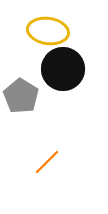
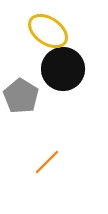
yellow ellipse: rotated 27 degrees clockwise
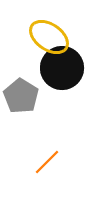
yellow ellipse: moved 1 px right, 6 px down
black circle: moved 1 px left, 1 px up
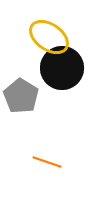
orange line: rotated 64 degrees clockwise
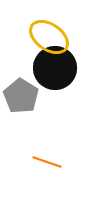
black circle: moved 7 px left
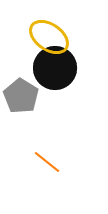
orange line: rotated 20 degrees clockwise
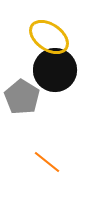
black circle: moved 2 px down
gray pentagon: moved 1 px right, 1 px down
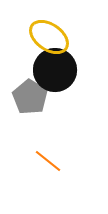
gray pentagon: moved 8 px right
orange line: moved 1 px right, 1 px up
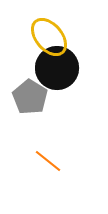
yellow ellipse: rotated 15 degrees clockwise
black circle: moved 2 px right, 2 px up
